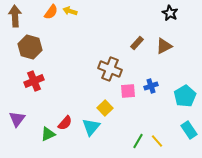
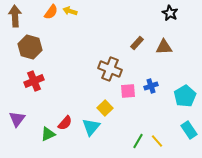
brown triangle: moved 1 px down; rotated 24 degrees clockwise
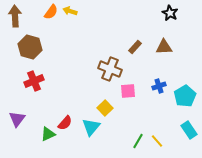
brown rectangle: moved 2 px left, 4 px down
blue cross: moved 8 px right
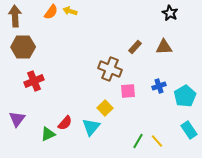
brown hexagon: moved 7 px left; rotated 15 degrees counterclockwise
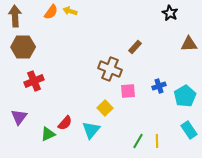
brown triangle: moved 25 px right, 3 px up
purple triangle: moved 2 px right, 2 px up
cyan triangle: moved 3 px down
yellow line: rotated 40 degrees clockwise
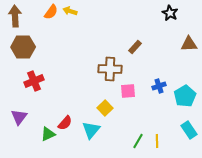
brown cross: rotated 20 degrees counterclockwise
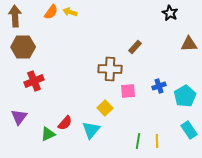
yellow arrow: moved 1 px down
green line: rotated 21 degrees counterclockwise
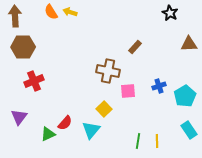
orange semicircle: rotated 112 degrees clockwise
brown cross: moved 2 px left, 2 px down; rotated 10 degrees clockwise
yellow square: moved 1 px left, 1 px down
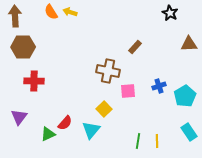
red cross: rotated 24 degrees clockwise
cyan rectangle: moved 2 px down
